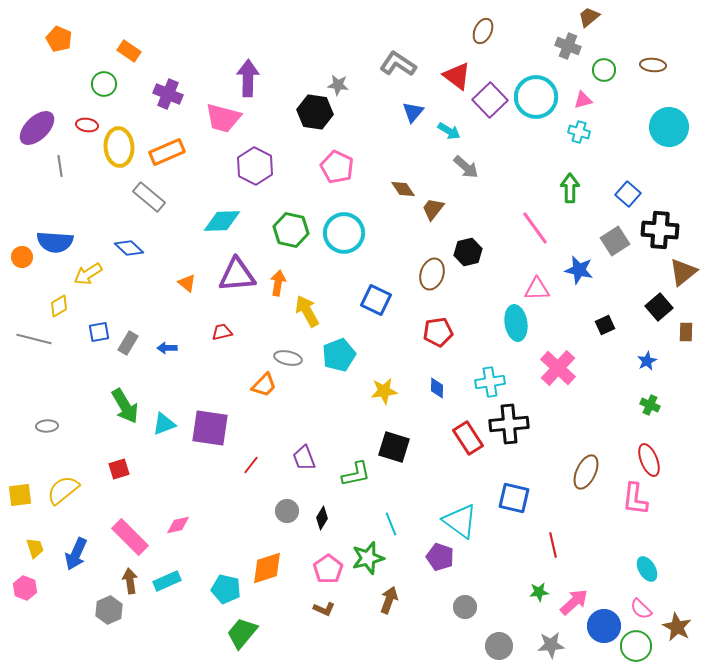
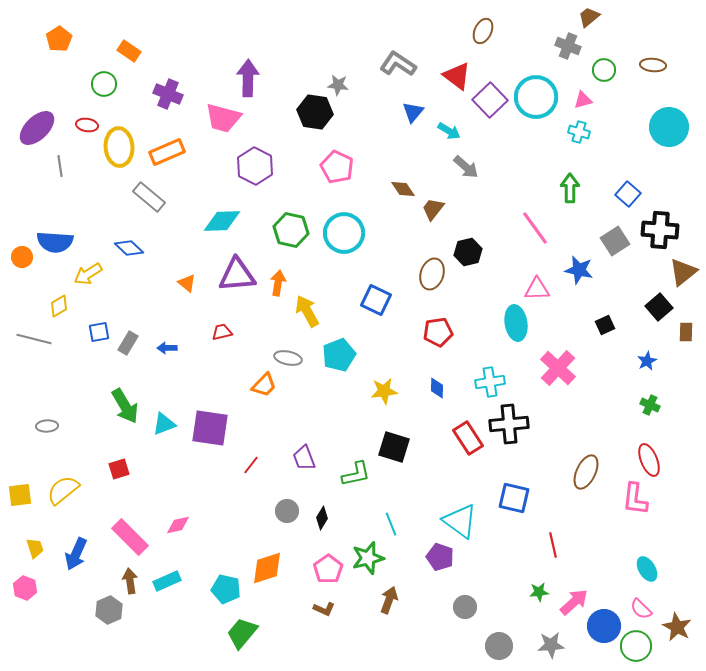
orange pentagon at (59, 39): rotated 15 degrees clockwise
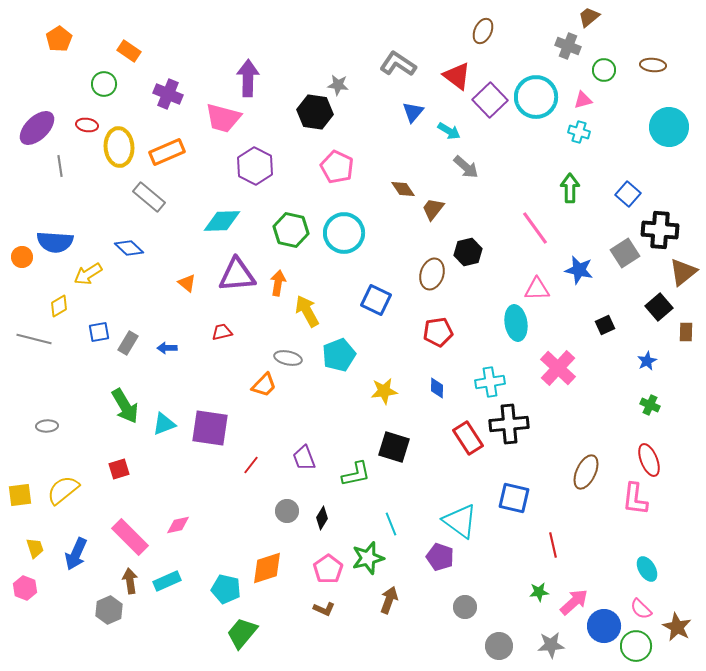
gray square at (615, 241): moved 10 px right, 12 px down
